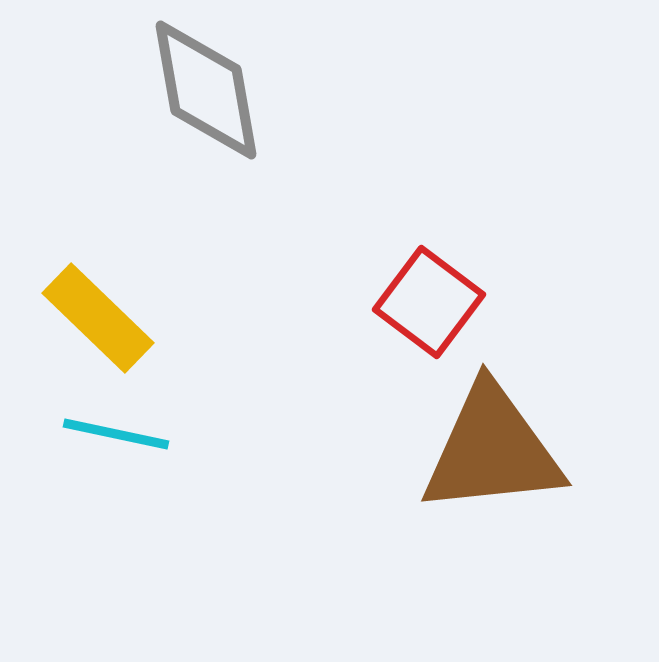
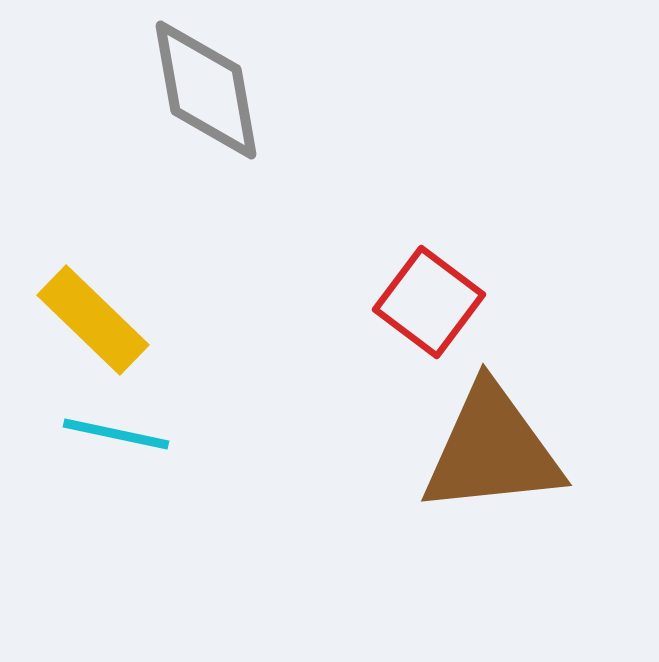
yellow rectangle: moved 5 px left, 2 px down
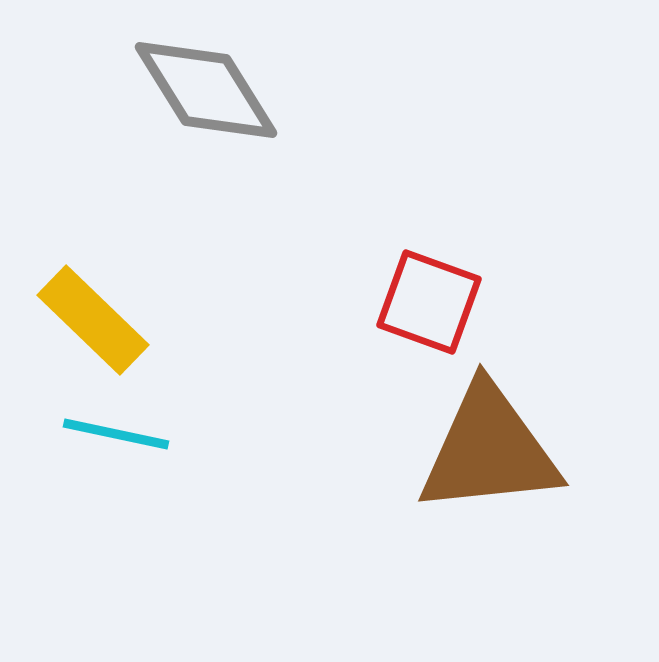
gray diamond: rotated 22 degrees counterclockwise
red square: rotated 17 degrees counterclockwise
brown triangle: moved 3 px left
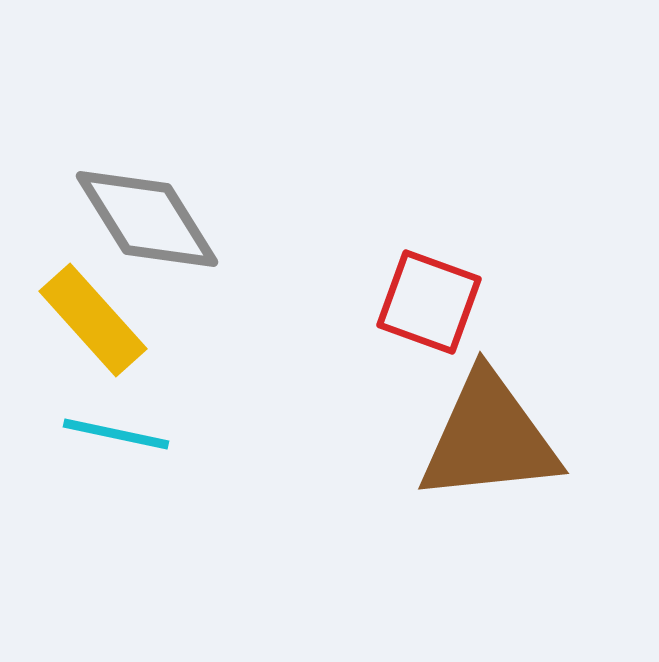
gray diamond: moved 59 px left, 129 px down
yellow rectangle: rotated 4 degrees clockwise
brown triangle: moved 12 px up
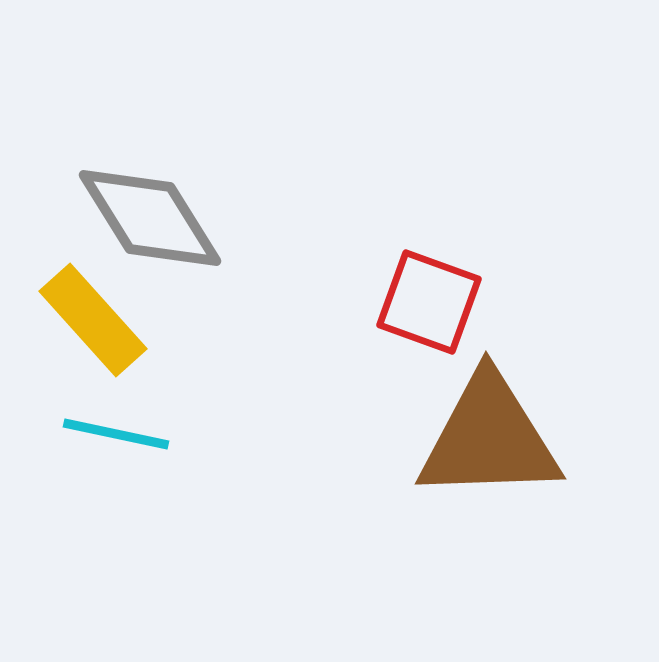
gray diamond: moved 3 px right, 1 px up
brown triangle: rotated 4 degrees clockwise
